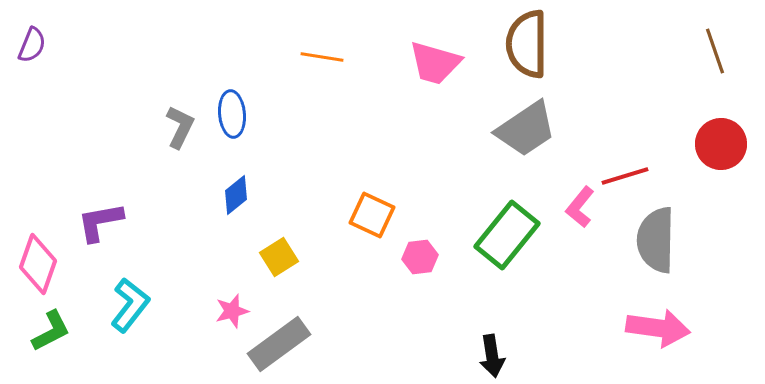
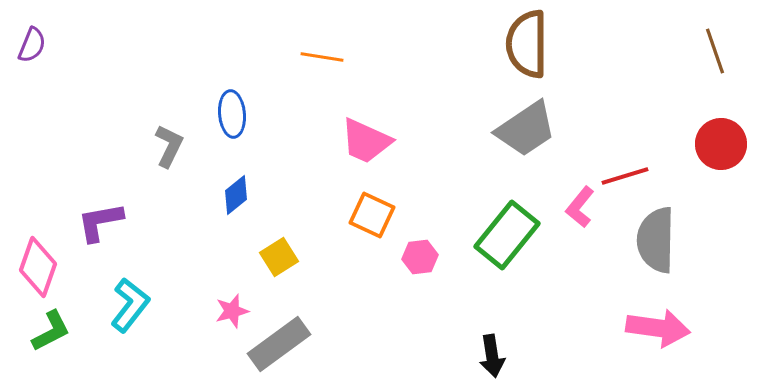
pink trapezoid: moved 69 px left, 78 px down; rotated 8 degrees clockwise
gray L-shape: moved 11 px left, 19 px down
pink diamond: moved 3 px down
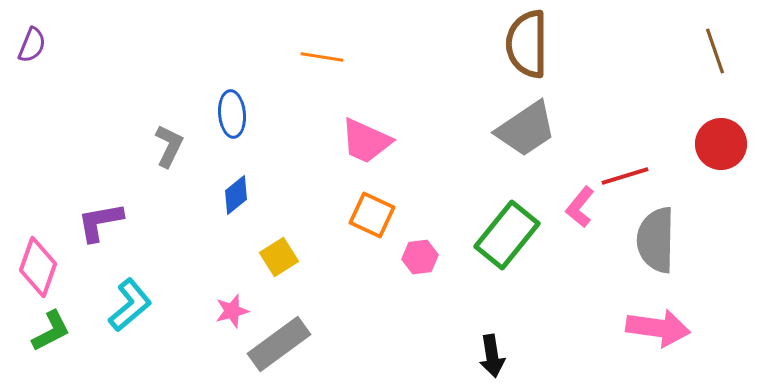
cyan L-shape: rotated 12 degrees clockwise
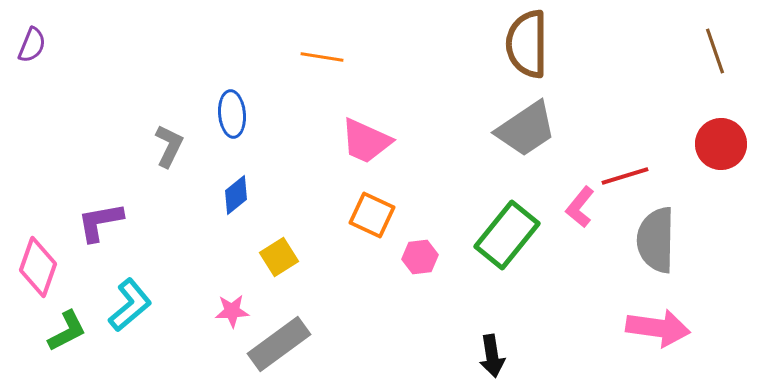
pink star: rotated 12 degrees clockwise
green L-shape: moved 16 px right
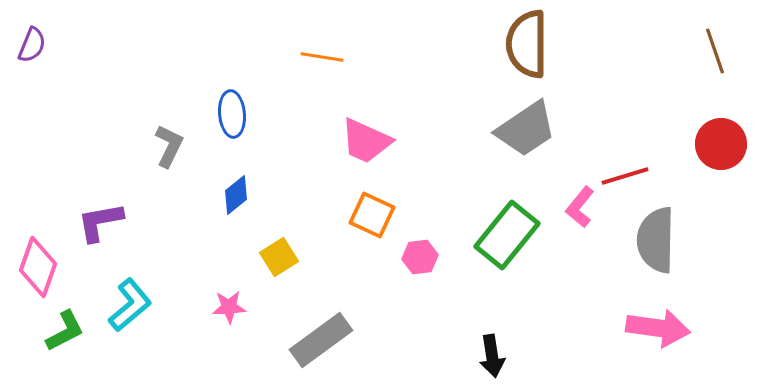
pink star: moved 3 px left, 4 px up
green L-shape: moved 2 px left
gray rectangle: moved 42 px right, 4 px up
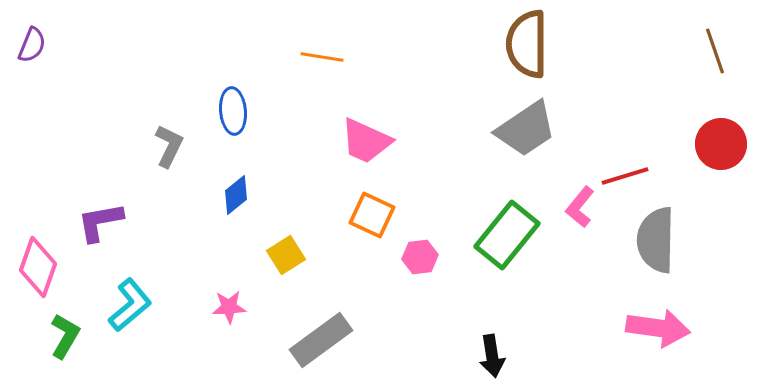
blue ellipse: moved 1 px right, 3 px up
yellow square: moved 7 px right, 2 px up
green L-shape: moved 5 px down; rotated 33 degrees counterclockwise
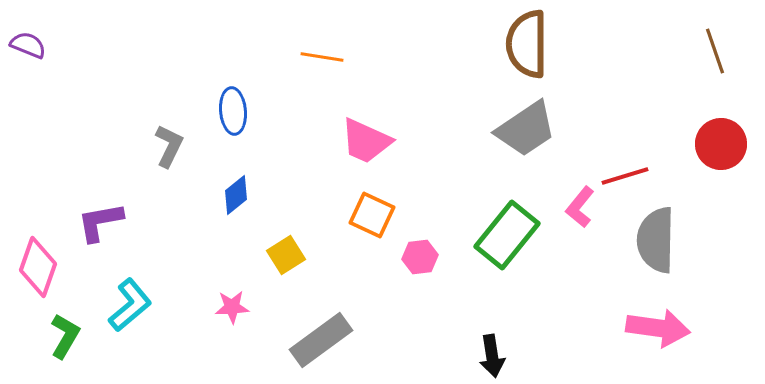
purple semicircle: moved 4 px left; rotated 90 degrees counterclockwise
pink star: moved 3 px right
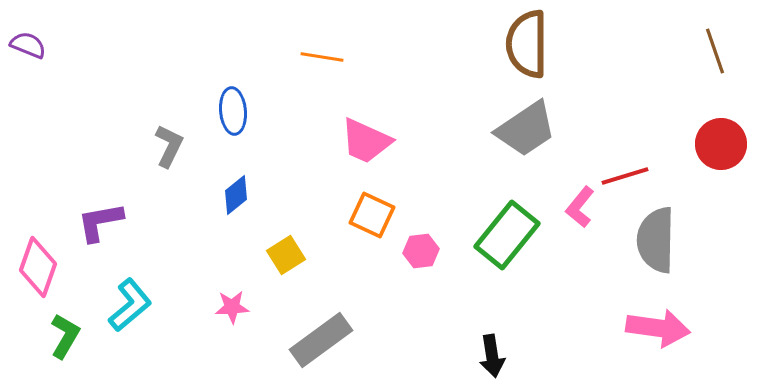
pink hexagon: moved 1 px right, 6 px up
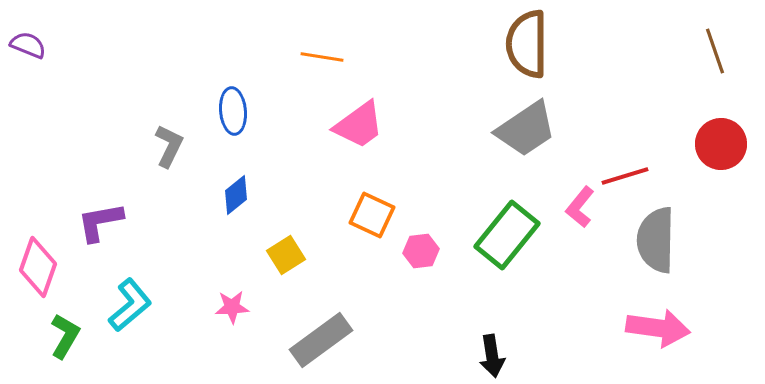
pink trapezoid: moved 7 px left, 16 px up; rotated 60 degrees counterclockwise
